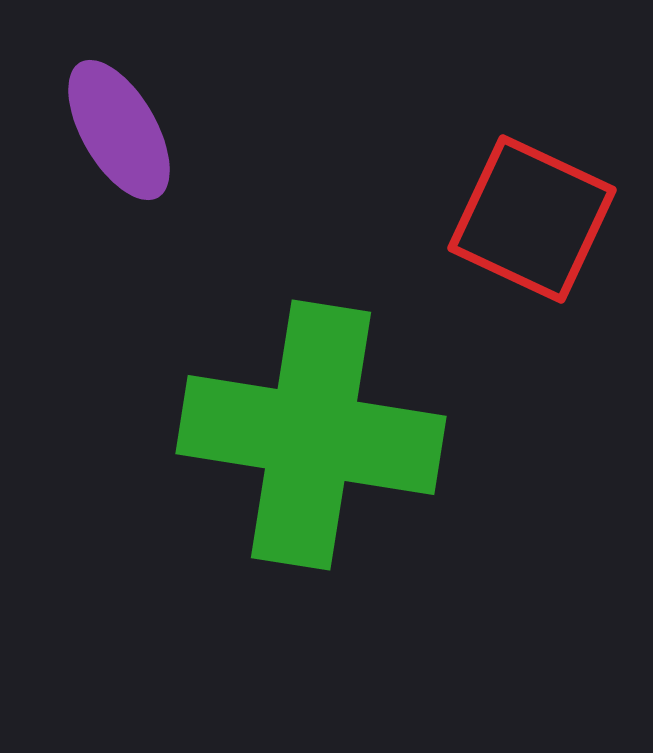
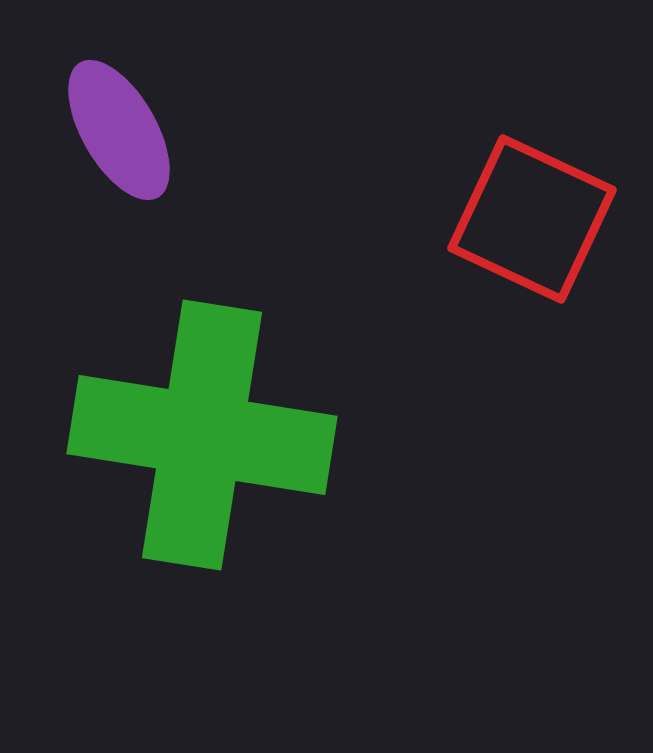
green cross: moved 109 px left
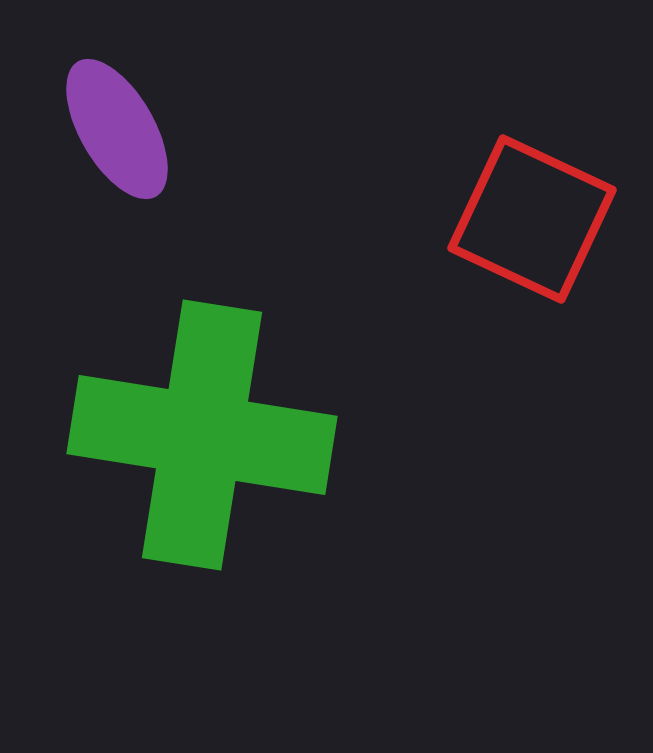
purple ellipse: moved 2 px left, 1 px up
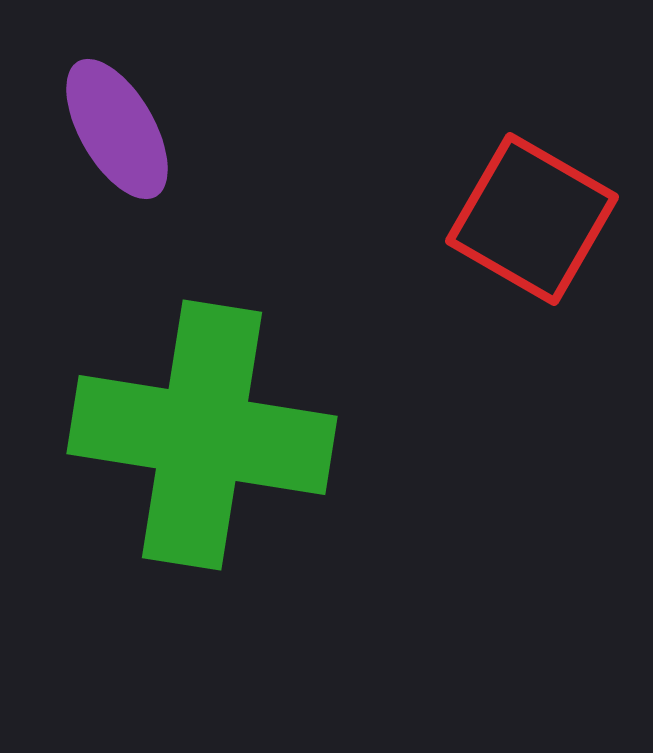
red square: rotated 5 degrees clockwise
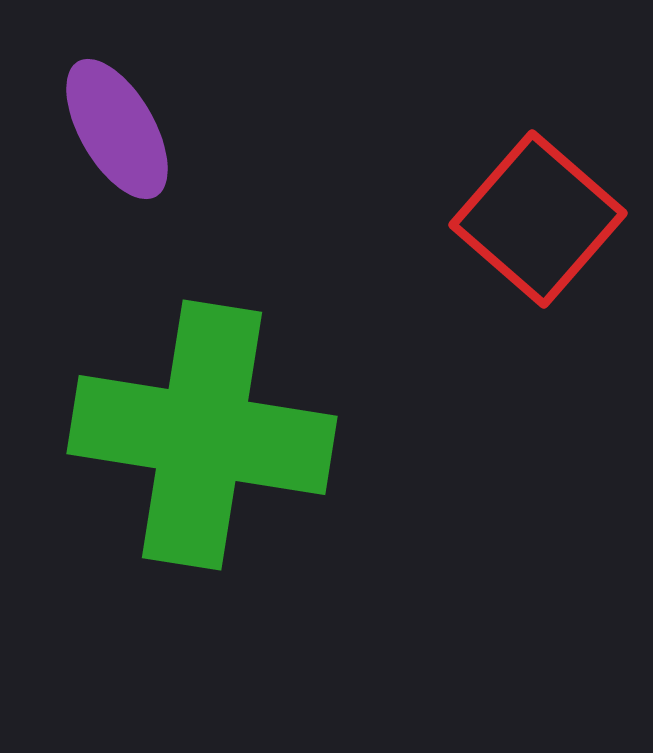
red square: moved 6 px right; rotated 11 degrees clockwise
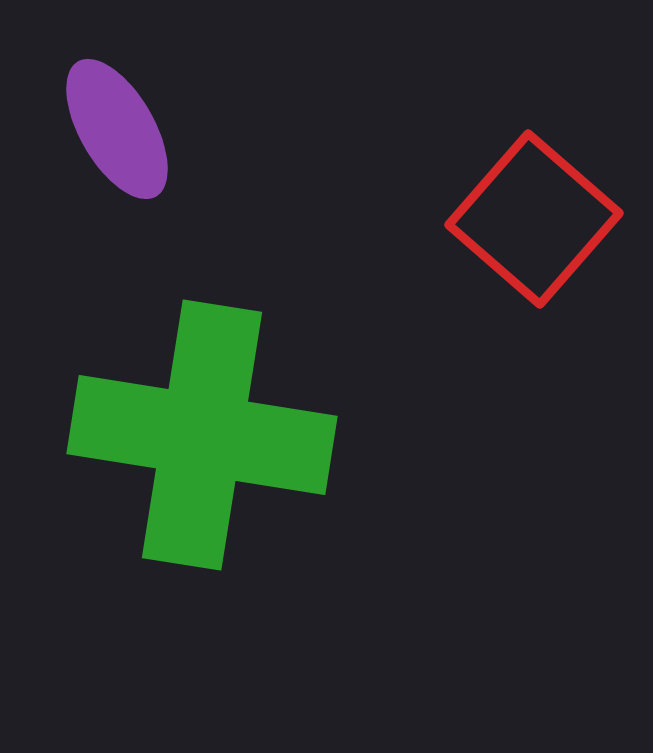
red square: moved 4 px left
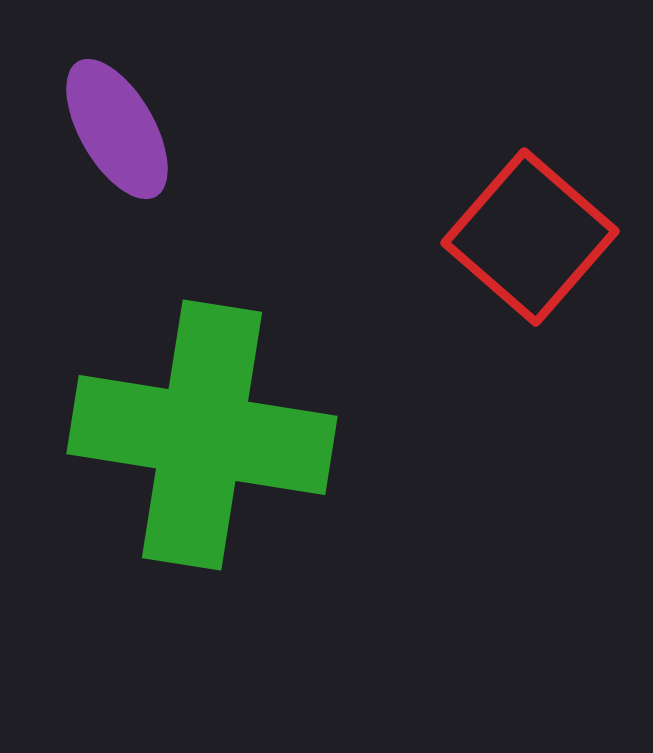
red square: moved 4 px left, 18 px down
